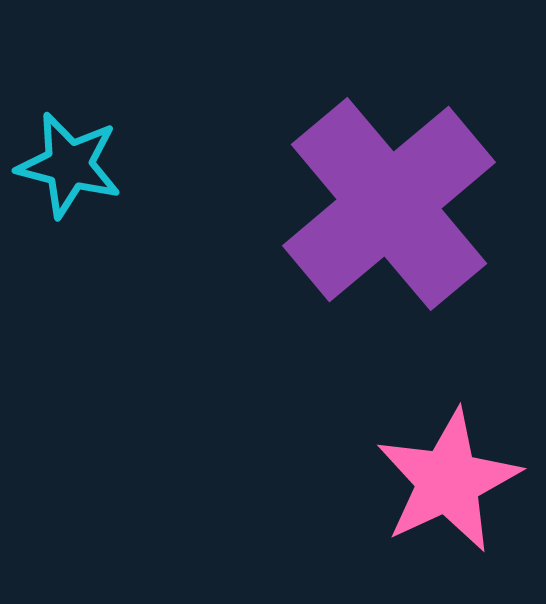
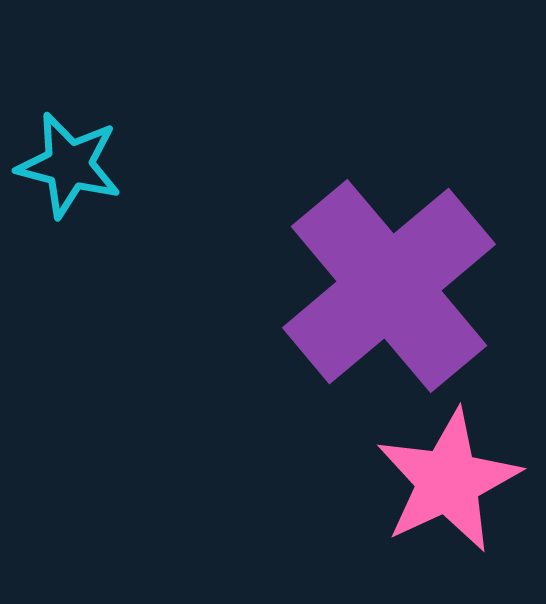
purple cross: moved 82 px down
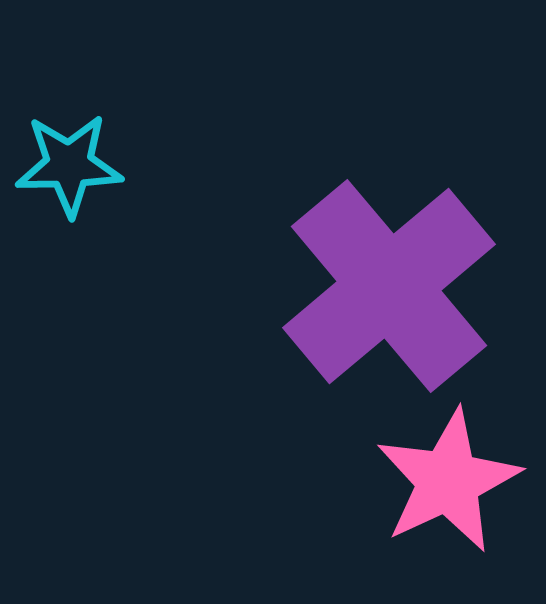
cyan star: rotated 15 degrees counterclockwise
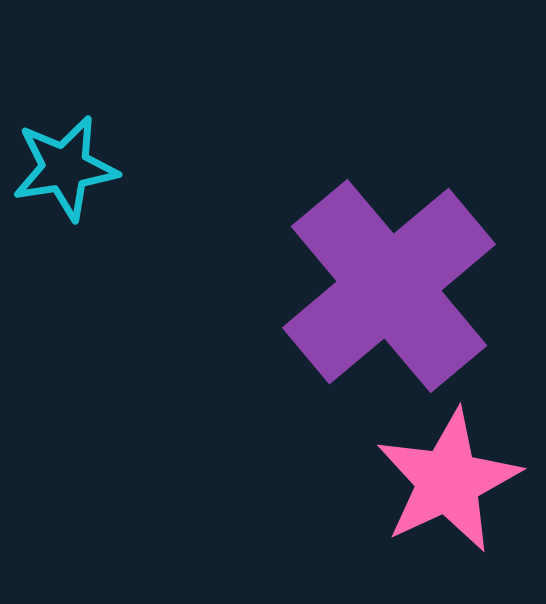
cyan star: moved 4 px left, 3 px down; rotated 8 degrees counterclockwise
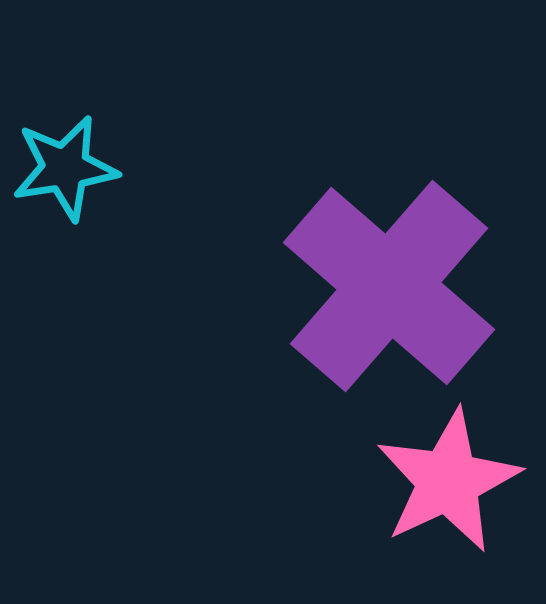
purple cross: rotated 9 degrees counterclockwise
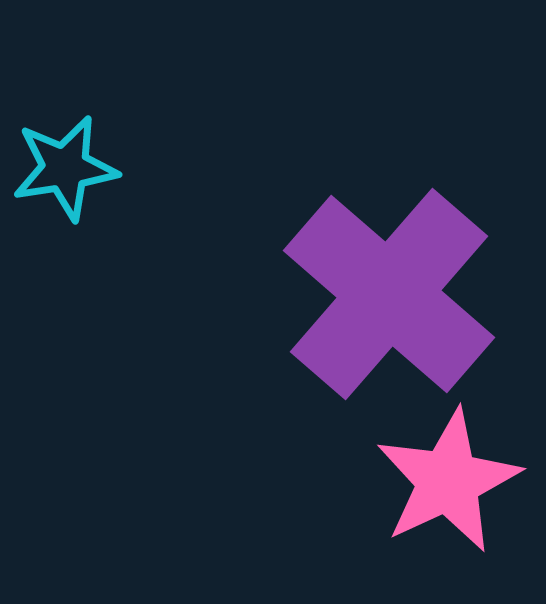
purple cross: moved 8 px down
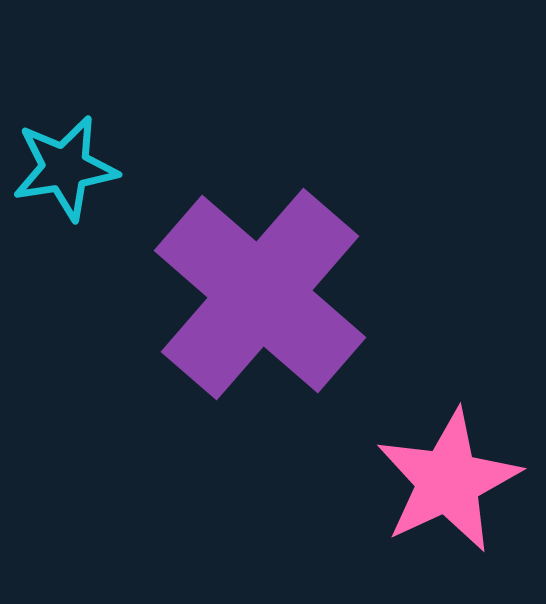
purple cross: moved 129 px left
